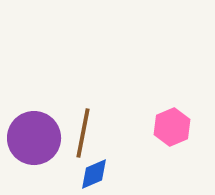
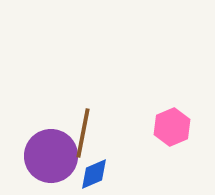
purple circle: moved 17 px right, 18 px down
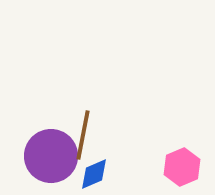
pink hexagon: moved 10 px right, 40 px down
brown line: moved 2 px down
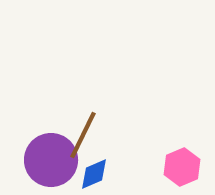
brown line: rotated 15 degrees clockwise
purple circle: moved 4 px down
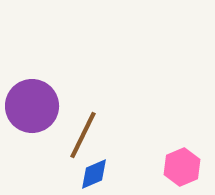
purple circle: moved 19 px left, 54 px up
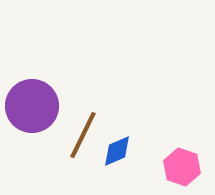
pink hexagon: rotated 18 degrees counterclockwise
blue diamond: moved 23 px right, 23 px up
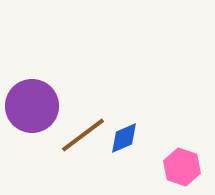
brown line: rotated 27 degrees clockwise
blue diamond: moved 7 px right, 13 px up
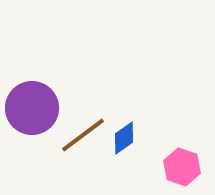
purple circle: moved 2 px down
blue diamond: rotated 12 degrees counterclockwise
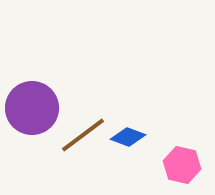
blue diamond: moved 4 px right, 1 px up; rotated 56 degrees clockwise
pink hexagon: moved 2 px up; rotated 6 degrees counterclockwise
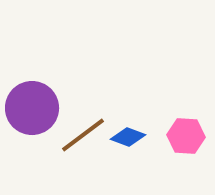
pink hexagon: moved 4 px right, 29 px up; rotated 9 degrees counterclockwise
